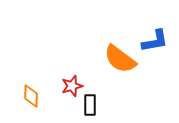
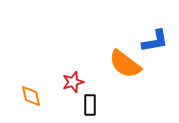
orange semicircle: moved 5 px right, 5 px down
red star: moved 1 px right, 4 px up
orange diamond: rotated 15 degrees counterclockwise
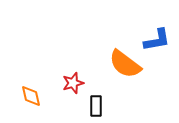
blue L-shape: moved 2 px right, 1 px up
red star: moved 1 px down
black rectangle: moved 6 px right, 1 px down
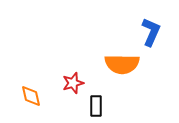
blue L-shape: moved 6 px left, 8 px up; rotated 56 degrees counterclockwise
orange semicircle: moved 3 px left; rotated 36 degrees counterclockwise
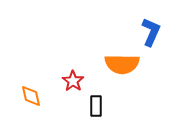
red star: moved 2 px up; rotated 20 degrees counterclockwise
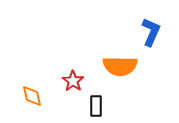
orange semicircle: moved 2 px left, 2 px down
orange diamond: moved 1 px right
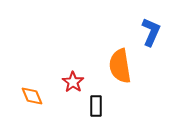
orange semicircle: rotated 80 degrees clockwise
red star: moved 1 px down
orange diamond: rotated 10 degrees counterclockwise
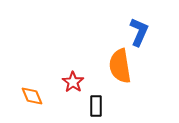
blue L-shape: moved 12 px left
